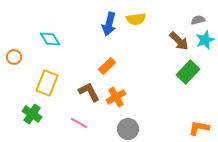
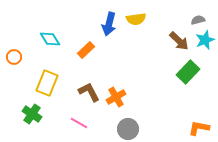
orange rectangle: moved 21 px left, 16 px up
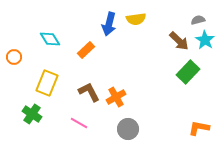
cyan star: rotated 18 degrees counterclockwise
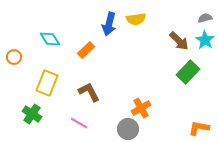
gray semicircle: moved 7 px right, 2 px up
orange cross: moved 25 px right, 11 px down
